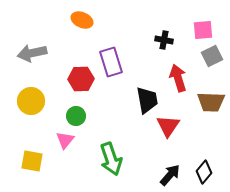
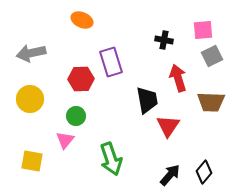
gray arrow: moved 1 px left
yellow circle: moved 1 px left, 2 px up
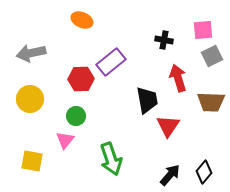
purple rectangle: rotated 68 degrees clockwise
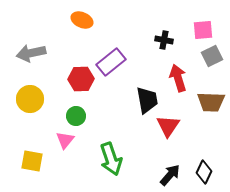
black diamond: rotated 15 degrees counterclockwise
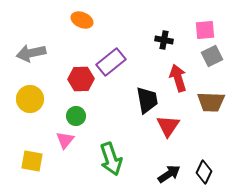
pink square: moved 2 px right
black arrow: moved 1 px left, 1 px up; rotated 15 degrees clockwise
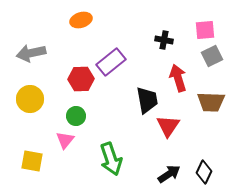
orange ellipse: moved 1 px left; rotated 40 degrees counterclockwise
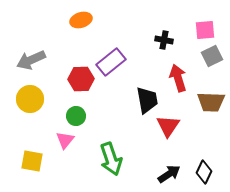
gray arrow: moved 7 px down; rotated 12 degrees counterclockwise
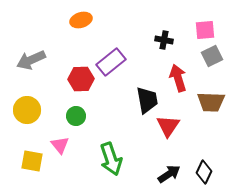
yellow circle: moved 3 px left, 11 px down
pink triangle: moved 5 px left, 5 px down; rotated 18 degrees counterclockwise
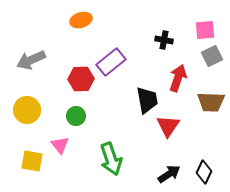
red arrow: rotated 36 degrees clockwise
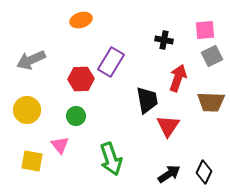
purple rectangle: rotated 20 degrees counterclockwise
